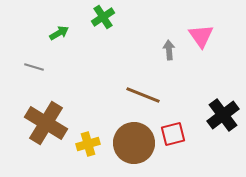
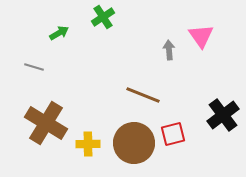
yellow cross: rotated 15 degrees clockwise
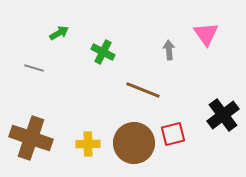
green cross: moved 35 px down; rotated 30 degrees counterclockwise
pink triangle: moved 5 px right, 2 px up
gray line: moved 1 px down
brown line: moved 5 px up
brown cross: moved 15 px left, 15 px down; rotated 12 degrees counterclockwise
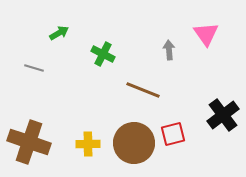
green cross: moved 2 px down
brown cross: moved 2 px left, 4 px down
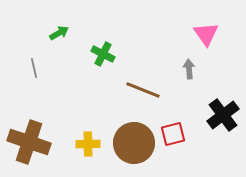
gray arrow: moved 20 px right, 19 px down
gray line: rotated 60 degrees clockwise
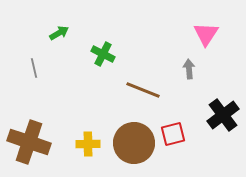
pink triangle: rotated 8 degrees clockwise
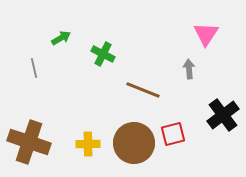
green arrow: moved 2 px right, 5 px down
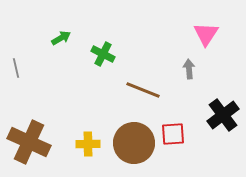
gray line: moved 18 px left
red square: rotated 10 degrees clockwise
brown cross: rotated 6 degrees clockwise
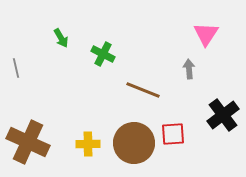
green arrow: rotated 90 degrees clockwise
brown cross: moved 1 px left
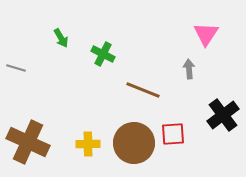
gray line: rotated 60 degrees counterclockwise
